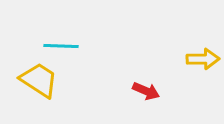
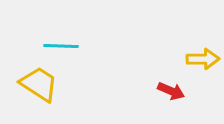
yellow trapezoid: moved 4 px down
red arrow: moved 25 px right
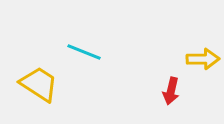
cyan line: moved 23 px right, 6 px down; rotated 20 degrees clockwise
red arrow: rotated 80 degrees clockwise
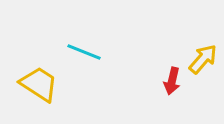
yellow arrow: rotated 48 degrees counterclockwise
red arrow: moved 1 px right, 10 px up
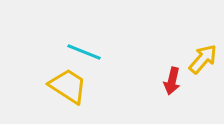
yellow trapezoid: moved 29 px right, 2 px down
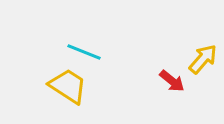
red arrow: rotated 64 degrees counterclockwise
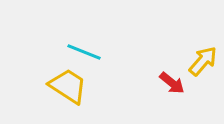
yellow arrow: moved 2 px down
red arrow: moved 2 px down
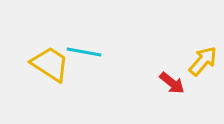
cyan line: rotated 12 degrees counterclockwise
yellow trapezoid: moved 18 px left, 22 px up
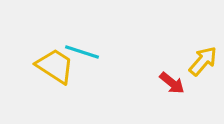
cyan line: moved 2 px left; rotated 8 degrees clockwise
yellow trapezoid: moved 5 px right, 2 px down
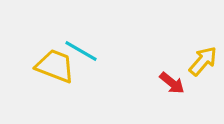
cyan line: moved 1 px left, 1 px up; rotated 12 degrees clockwise
yellow trapezoid: rotated 12 degrees counterclockwise
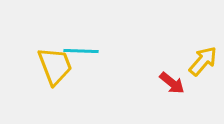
cyan line: rotated 28 degrees counterclockwise
yellow trapezoid: rotated 48 degrees clockwise
